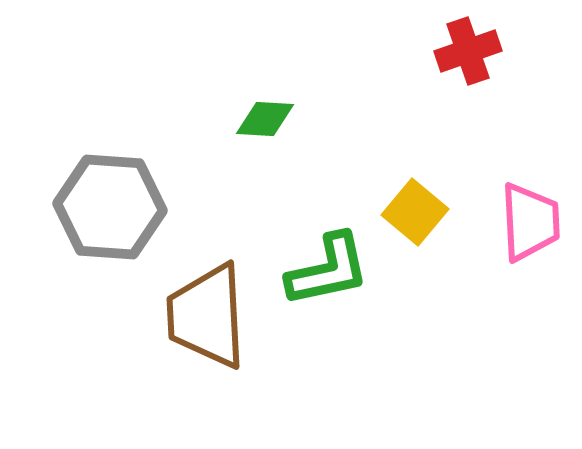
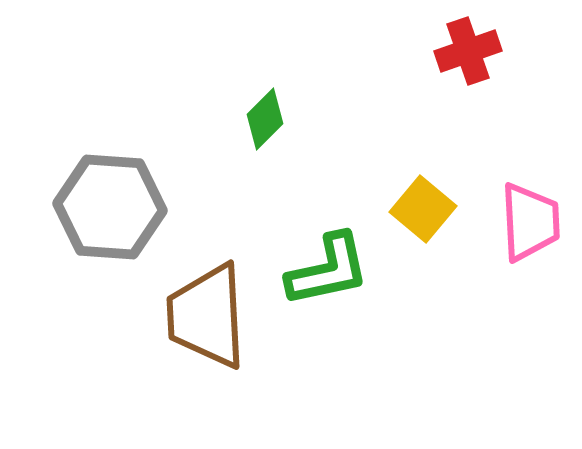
green diamond: rotated 48 degrees counterclockwise
yellow square: moved 8 px right, 3 px up
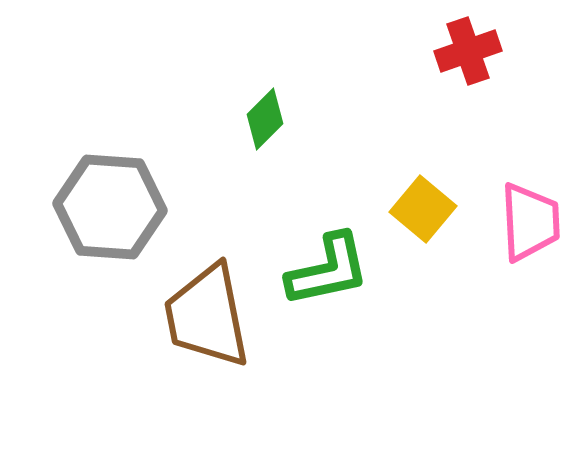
brown trapezoid: rotated 8 degrees counterclockwise
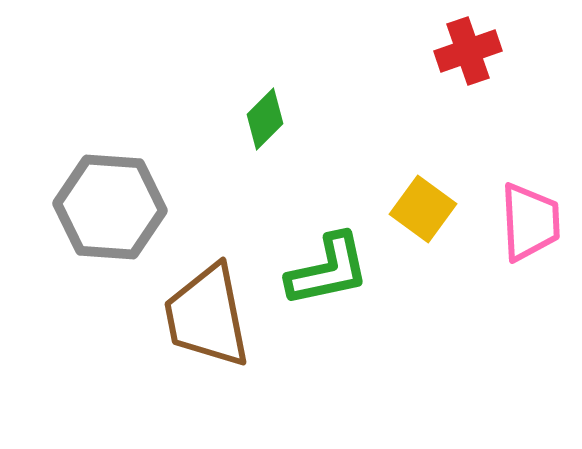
yellow square: rotated 4 degrees counterclockwise
